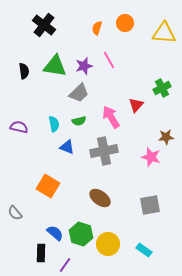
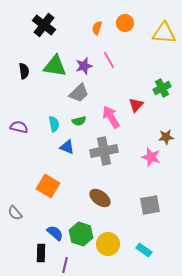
purple line: rotated 21 degrees counterclockwise
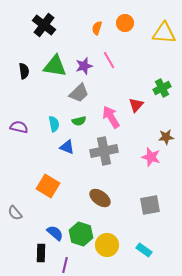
yellow circle: moved 1 px left, 1 px down
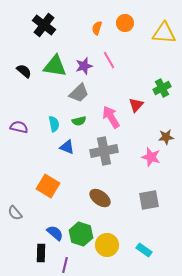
black semicircle: rotated 42 degrees counterclockwise
gray square: moved 1 px left, 5 px up
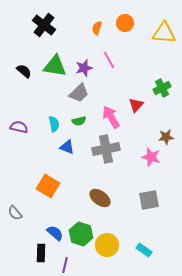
purple star: moved 2 px down
gray cross: moved 2 px right, 2 px up
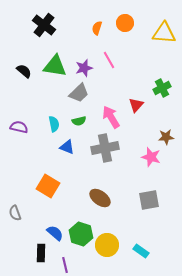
gray cross: moved 1 px left, 1 px up
gray semicircle: rotated 21 degrees clockwise
cyan rectangle: moved 3 px left, 1 px down
purple line: rotated 28 degrees counterclockwise
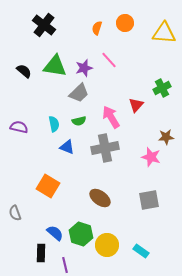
pink line: rotated 12 degrees counterclockwise
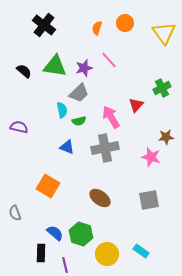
yellow triangle: rotated 50 degrees clockwise
cyan semicircle: moved 8 px right, 14 px up
yellow circle: moved 9 px down
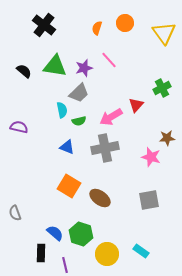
pink arrow: rotated 90 degrees counterclockwise
brown star: moved 1 px right, 1 px down
orange square: moved 21 px right
